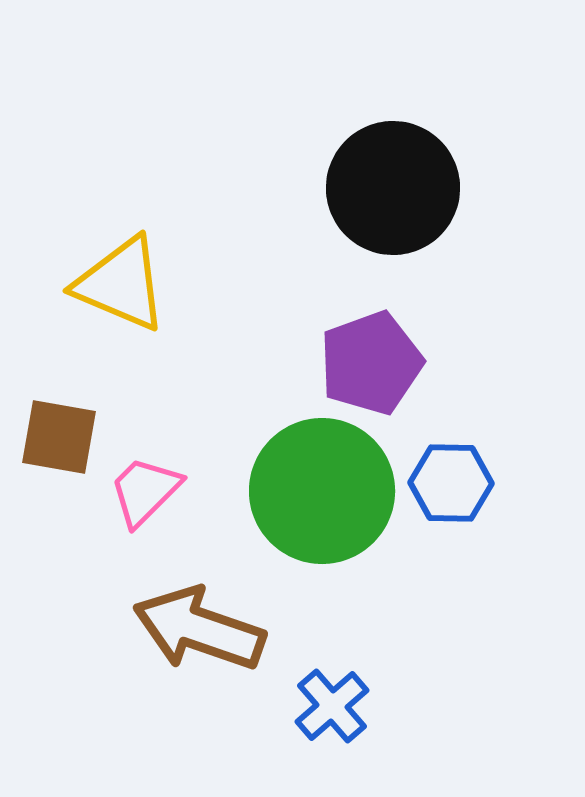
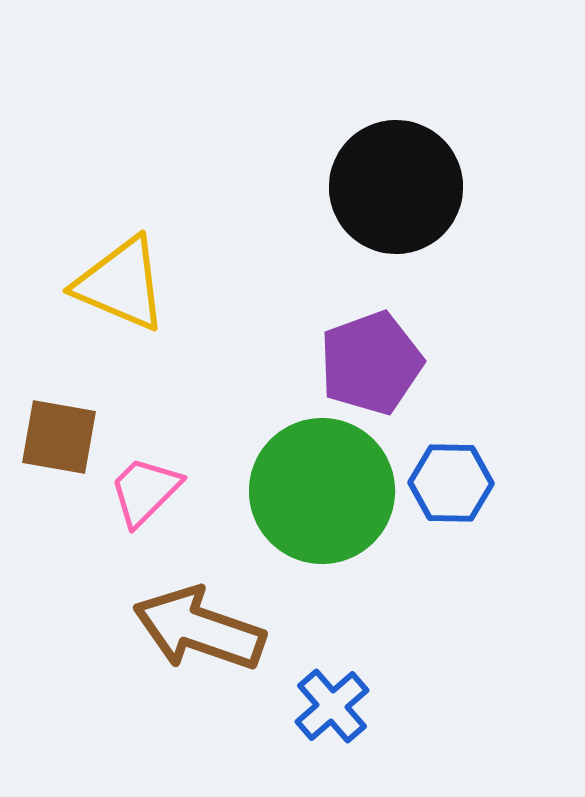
black circle: moved 3 px right, 1 px up
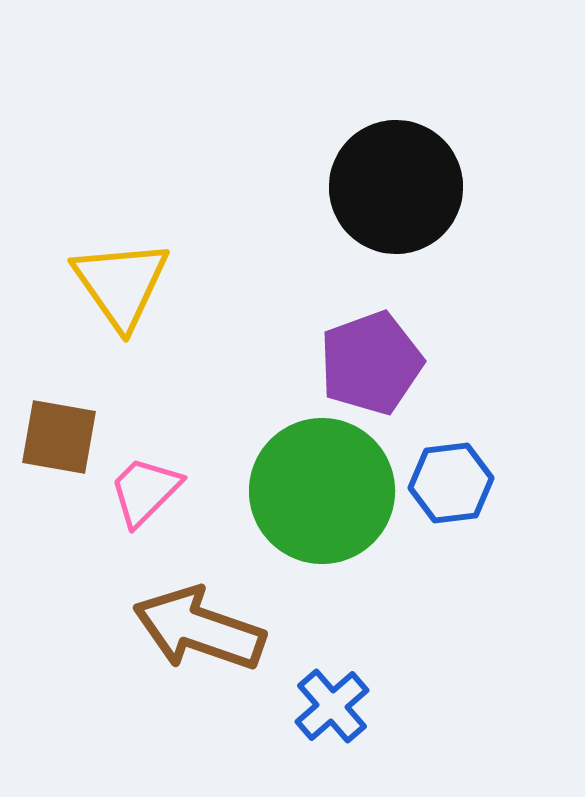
yellow triangle: rotated 32 degrees clockwise
blue hexagon: rotated 8 degrees counterclockwise
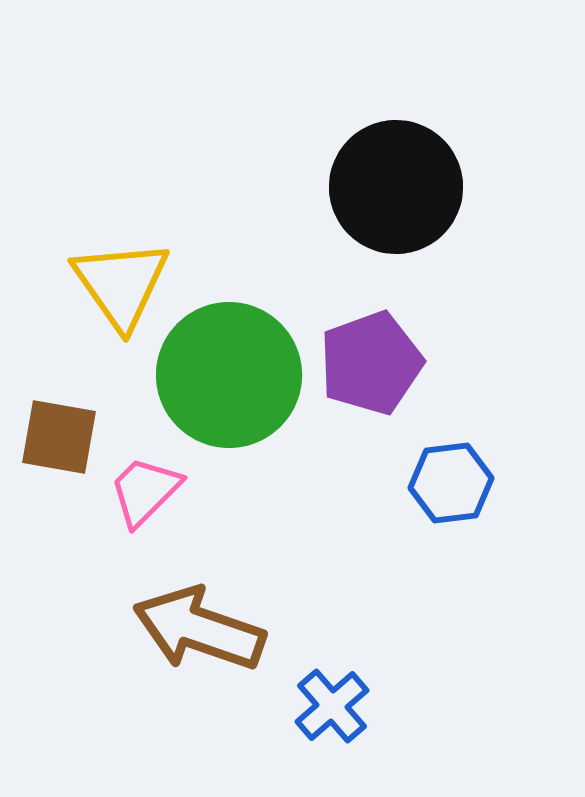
green circle: moved 93 px left, 116 px up
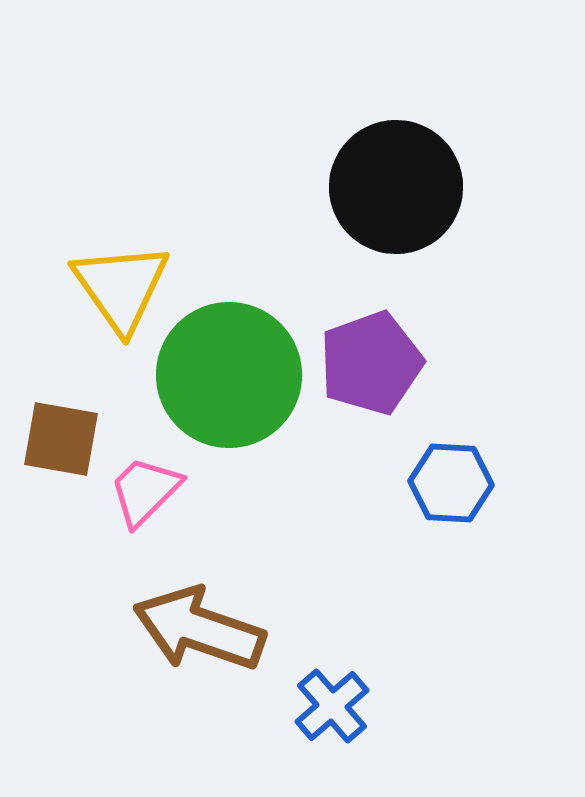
yellow triangle: moved 3 px down
brown square: moved 2 px right, 2 px down
blue hexagon: rotated 10 degrees clockwise
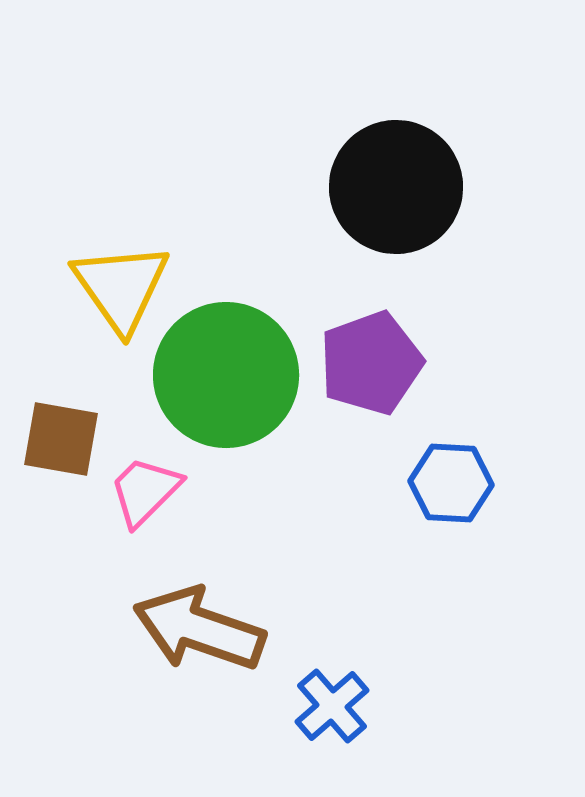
green circle: moved 3 px left
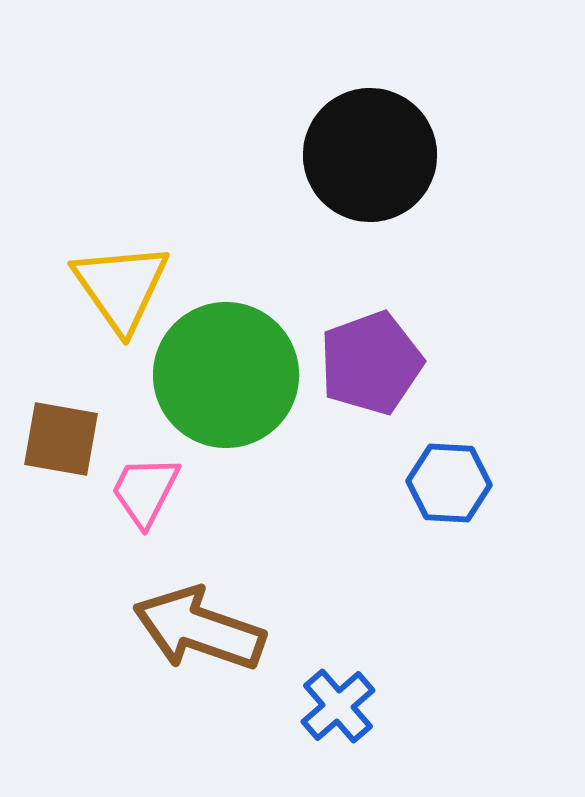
black circle: moved 26 px left, 32 px up
blue hexagon: moved 2 px left
pink trapezoid: rotated 18 degrees counterclockwise
blue cross: moved 6 px right
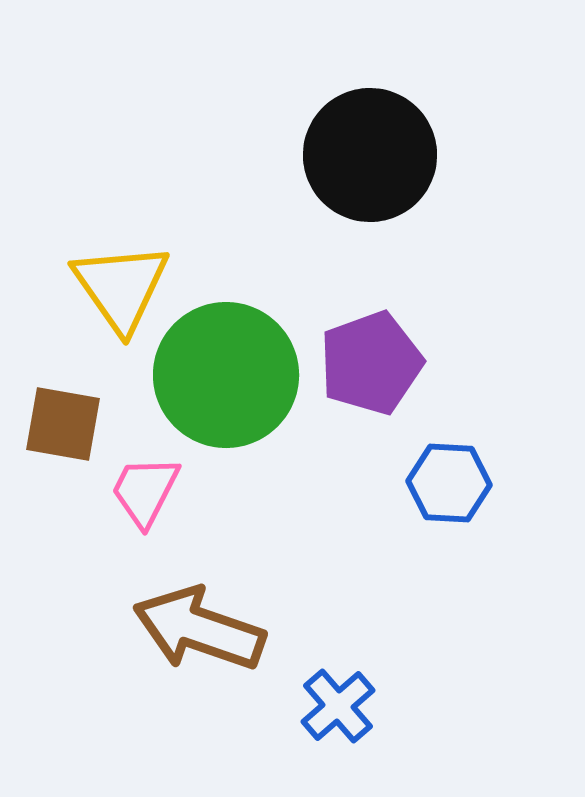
brown square: moved 2 px right, 15 px up
